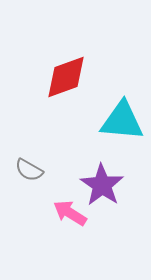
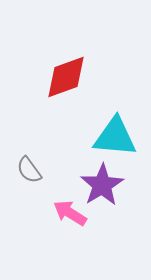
cyan triangle: moved 7 px left, 16 px down
gray semicircle: rotated 24 degrees clockwise
purple star: rotated 6 degrees clockwise
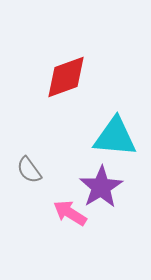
purple star: moved 1 px left, 2 px down
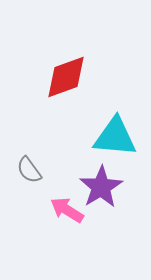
pink arrow: moved 3 px left, 3 px up
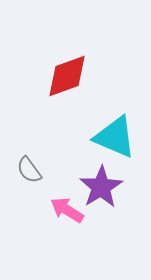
red diamond: moved 1 px right, 1 px up
cyan triangle: rotated 18 degrees clockwise
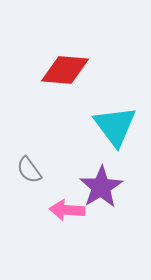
red diamond: moved 2 px left, 6 px up; rotated 24 degrees clockwise
cyan triangle: moved 11 px up; rotated 30 degrees clockwise
pink arrow: rotated 28 degrees counterclockwise
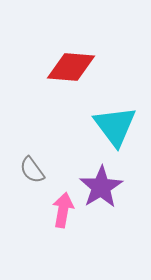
red diamond: moved 6 px right, 3 px up
gray semicircle: moved 3 px right
pink arrow: moved 4 px left; rotated 96 degrees clockwise
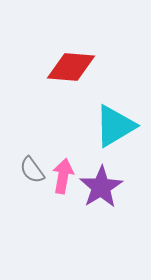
cyan triangle: rotated 36 degrees clockwise
pink arrow: moved 34 px up
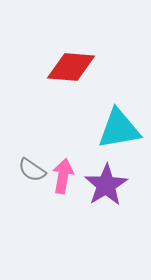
cyan triangle: moved 4 px right, 3 px down; rotated 21 degrees clockwise
gray semicircle: rotated 20 degrees counterclockwise
purple star: moved 5 px right, 2 px up
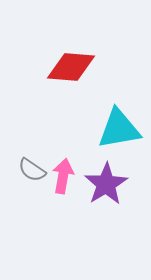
purple star: moved 1 px up
